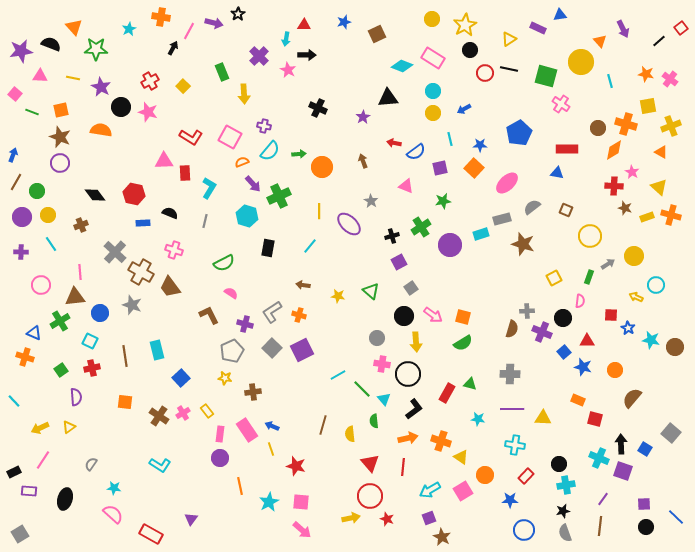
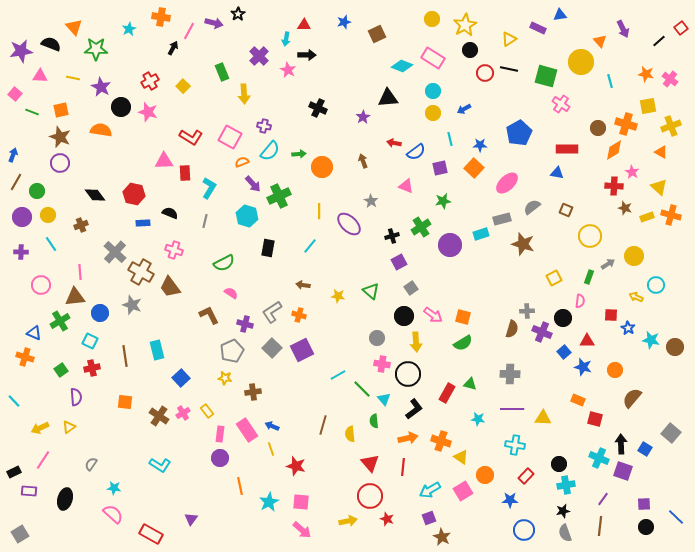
yellow arrow at (351, 518): moved 3 px left, 3 px down
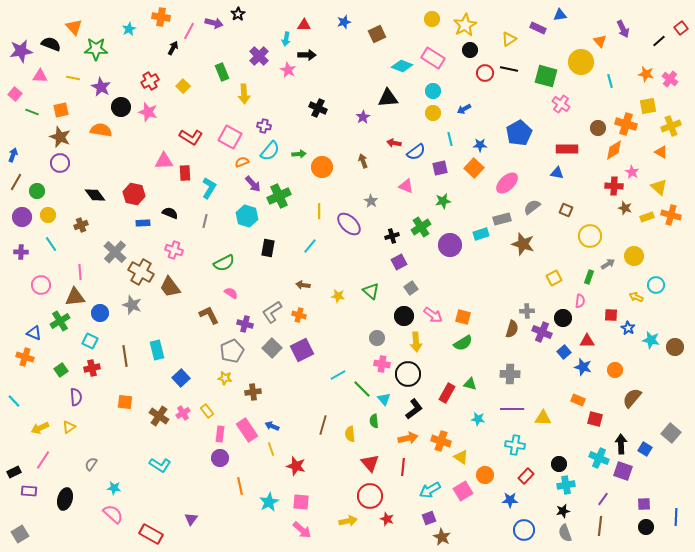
blue line at (676, 517): rotated 48 degrees clockwise
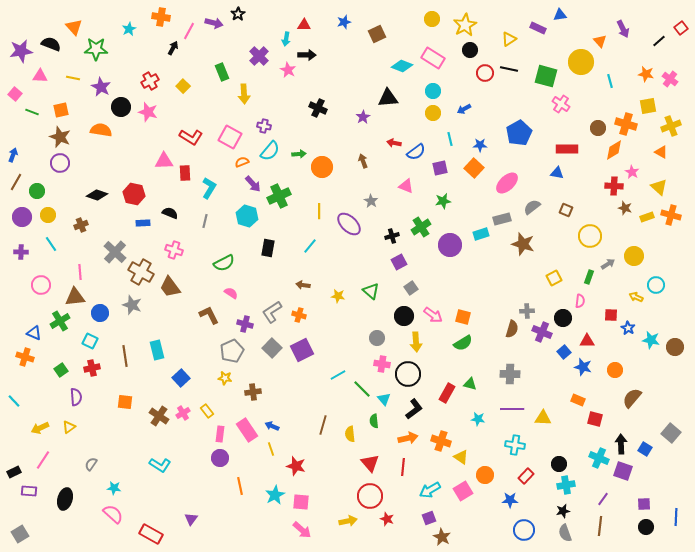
black diamond at (95, 195): moved 2 px right; rotated 35 degrees counterclockwise
cyan star at (269, 502): moved 6 px right, 7 px up
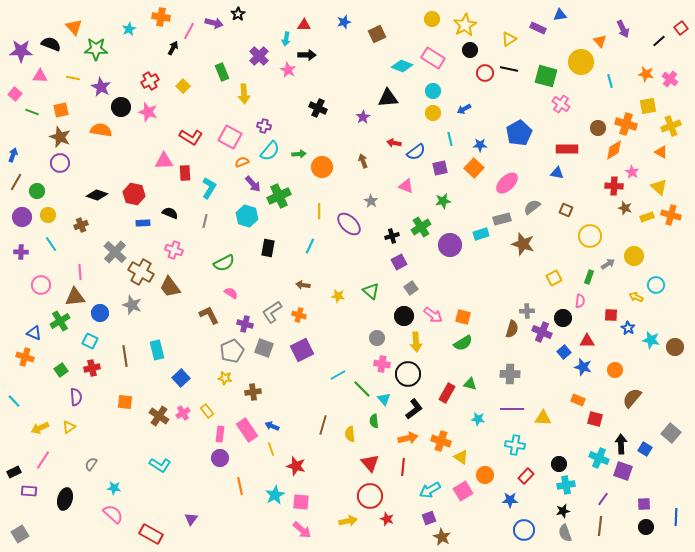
purple star at (21, 51): rotated 10 degrees clockwise
cyan line at (310, 246): rotated 14 degrees counterclockwise
gray square at (272, 348): moved 8 px left; rotated 24 degrees counterclockwise
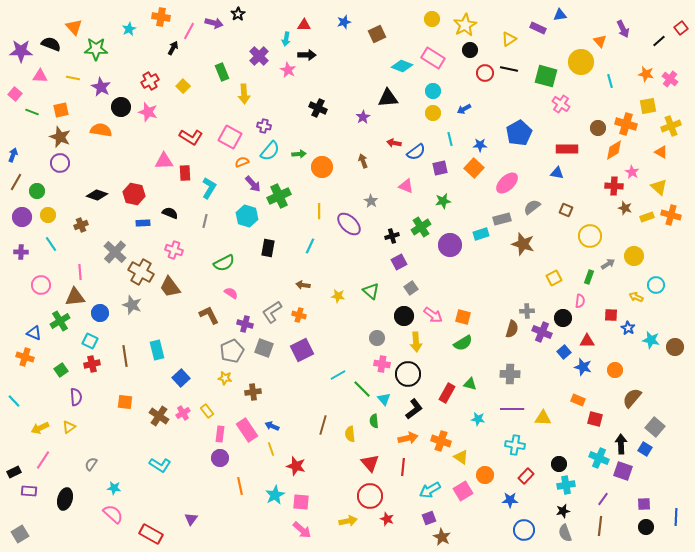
red cross at (92, 368): moved 4 px up
gray square at (671, 433): moved 16 px left, 6 px up
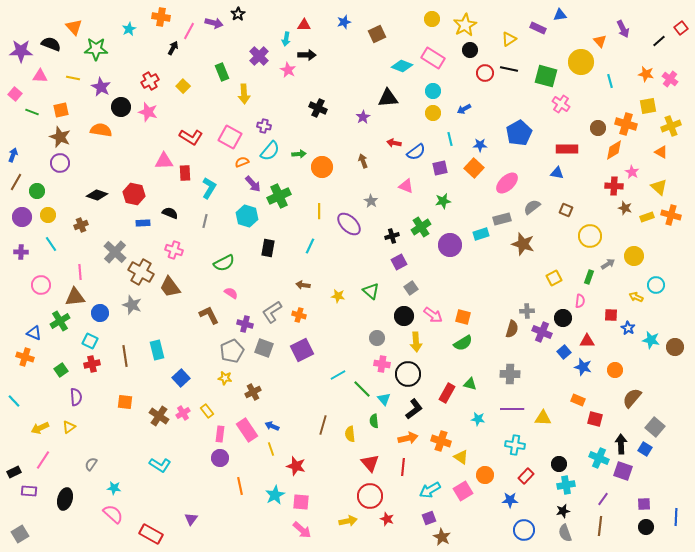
brown cross at (253, 392): rotated 21 degrees counterclockwise
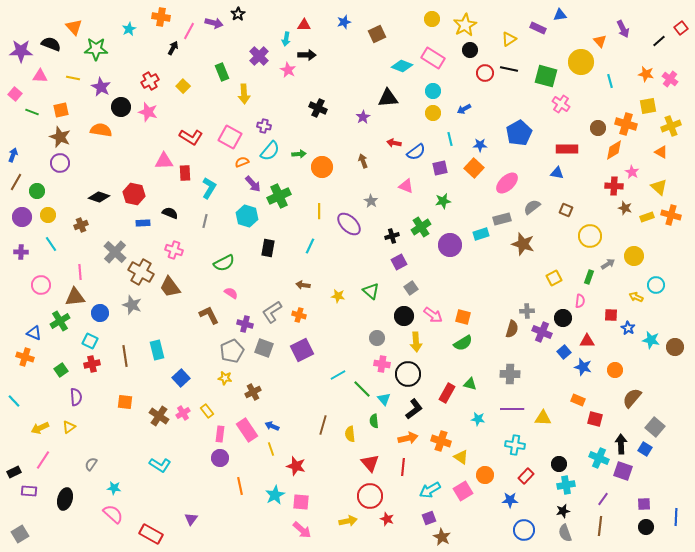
black diamond at (97, 195): moved 2 px right, 2 px down
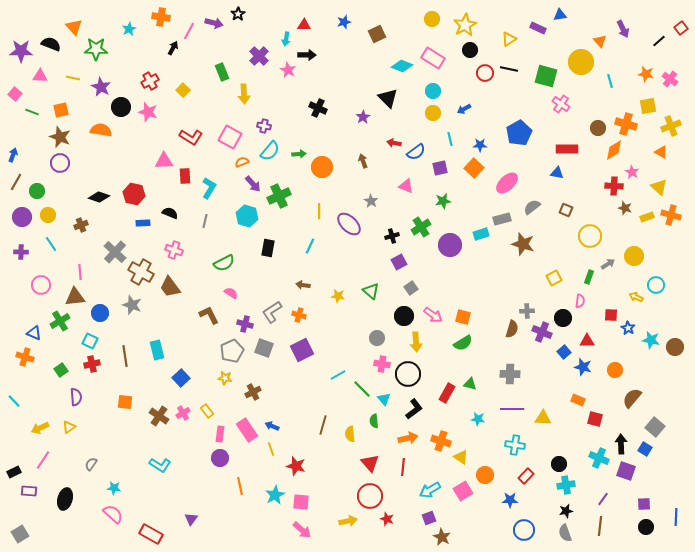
yellow square at (183, 86): moved 4 px down
black triangle at (388, 98): rotated 50 degrees clockwise
red rectangle at (185, 173): moved 3 px down
purple square at (623, 471): moved 3 px right
black star at (563, 511): moved 3 px right
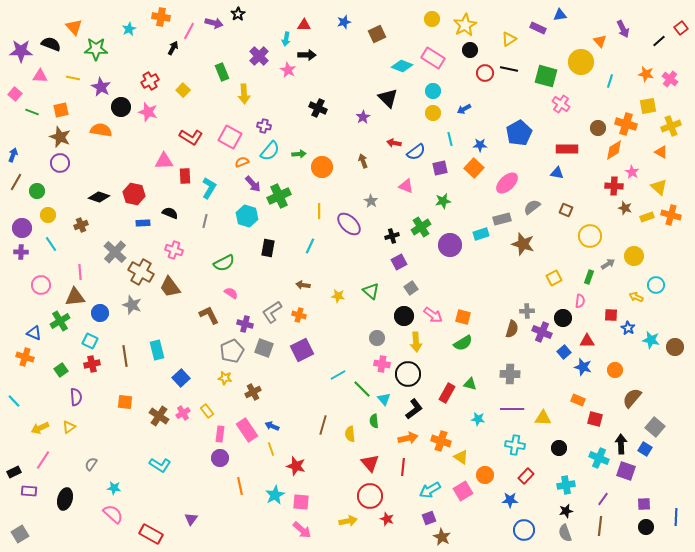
cyan line at (610, 81): rotated 32 degrees clockwise
purple circle at (22, 217): moved 11 px down
black circle at (559, 464): moved 16 px up
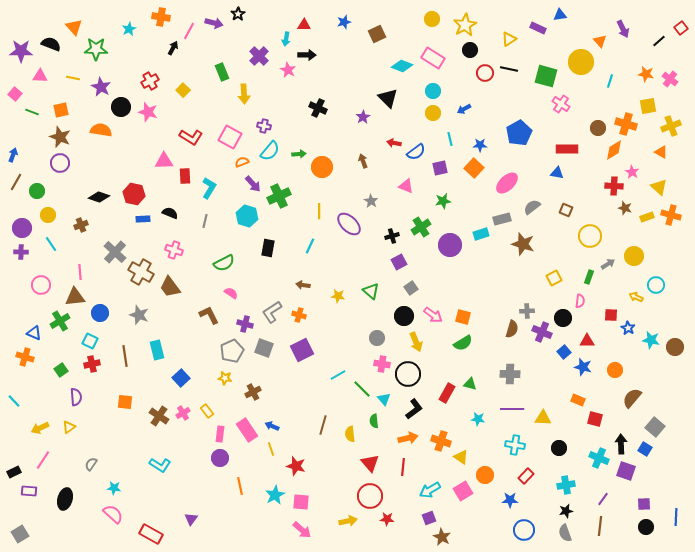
blue rectangle at (143, 223): moved 4 px up
gray star at (132, 305): moved 7 px right, 10 px down
yellow arrow at (416, 342): rotated 18 degrees counterclockwise
red star at (387, 519): rotated 16 degrees counterclockwise
